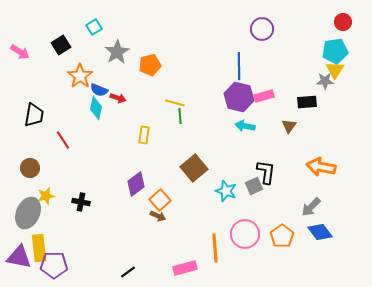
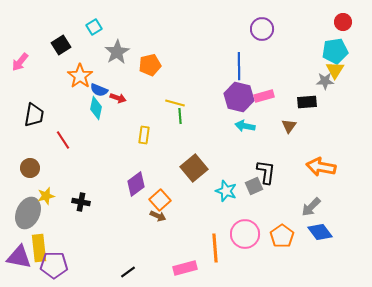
pink arrow at (20, 52): moved 10 px down; rotated 96 degrees clockwise
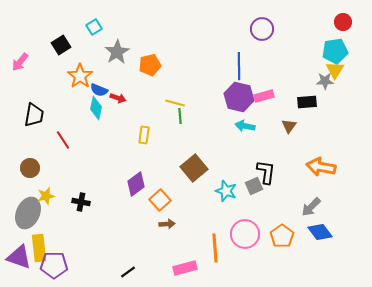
brown arrow at (158, 216): moved 9 px right, 8 px down; rotated 28 degrees counterclockwise
purple triangle at (19, 257): rotated 8 degrees clockwise
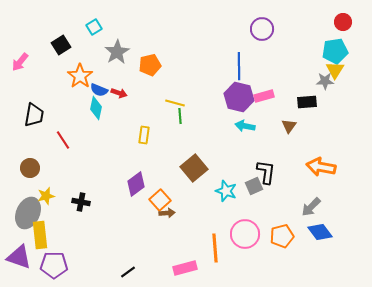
red arrow at (118, 98): moved 1 px right, 5 px up
brown arrow at (167, 224): moved 11 px up
orange pentagon at (282, 236): rotated 20 degrees clockwise
yellow rectangle at (39, 248): moved 1 px right, 13 px up
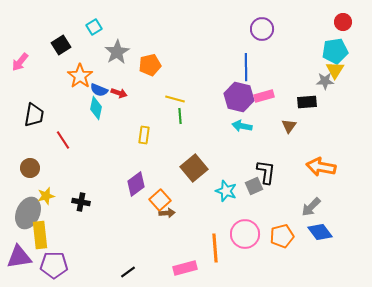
blue line at (239, 66): moved 7 px right, 1 px down
yellow line at (175, 103): moved 4 px up
cyan arrow at (245, 126): moved 3 px left
purple triangle at (19, 257): rotated 28 degrees counterclockwise
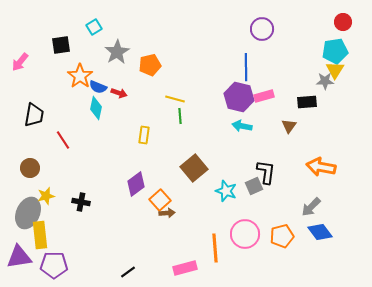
black square at (61, 45): rotated 24 degrees clockwise
blue semicircle at (99, 90): moved 1 px left, 3 px up
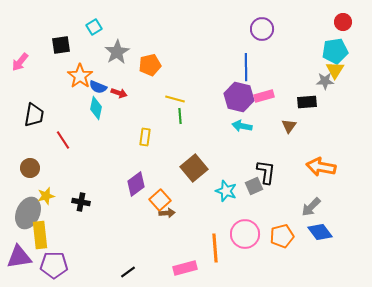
yellow rectangle at (144, 135): moved 1 px right, 2 px down
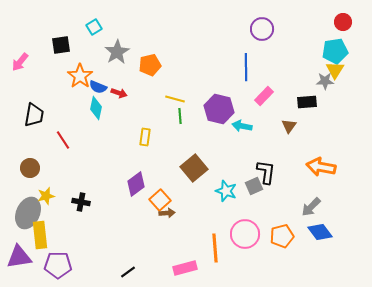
pink rectangle at (264, 96): rotated 30 degrees counterclockwise
purple hexagon at (239, 97): moved 20 px left, 12 px down
purple pentagon at (54, 265): moved 4 px right
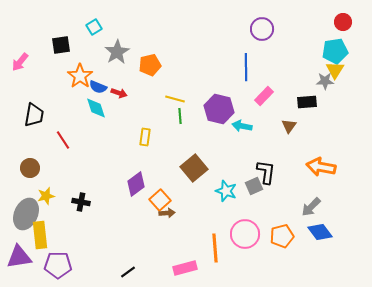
cyan diamond at (96, 108): rotated 30 degrees counterclockwise
gray ellipse at (28, 213): moved 2 px left, 1 px down
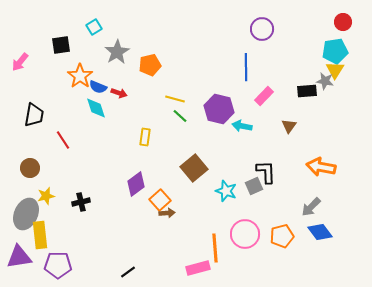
gray star at (325, 81): rotated 12 degrees clockwise
black rectangle at (307, 102): moved 11 px up
green line at (180, 116): rotated 42 degrees counterclockwise
black L-shape at (266, 172): rotated 10 degrees counterclockwise
black cross at (81, 202): rotated 24 degrees counterclockwise
pink rectangle at (185, 268): moved 13 px right
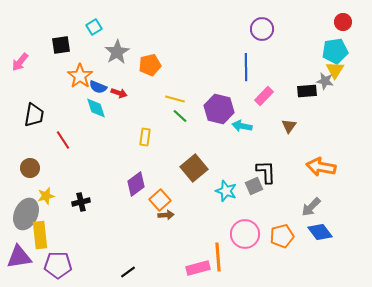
brown arrow at (167, 213): moved 1 px left, 2 px down
orange line at (215, 248): moved 3 px right, 9 px down
